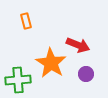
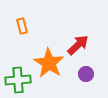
orange rectangle: moved 4 px left, 5 px down
red arrow: rotated 65 degrees counterclockwise
orange star: moved 2 px left
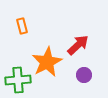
orange star: moved 2 px left, 1 px up; rotated 12 degrees clockwise
purple circle: moved 2 px left, 1 px down
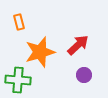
orange rectangle: moved 3 px left, 4 px up
orange star: moved 7 px left, 10 px up; rotated 12 degrees clockwise
green cross: rotated 10 degrees clockwise
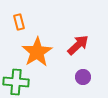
orange star: moved 3 px left; rotated 16 degrees counterclockwise
purple circle: moved 1 px left, 2 px down
green cross: moved 2 px left, 2 px down
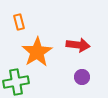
red arrow: rotated 50 degrees clockwise
purple circle: moved 1 px left
green cross: rotated 15 degrees counterclockwise
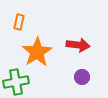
orange rectangle: rotated 28 degrees clockwise
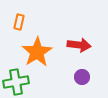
red arrow: moved 1 px right
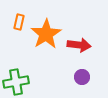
orange star: moved 9 px right, 18 px up
